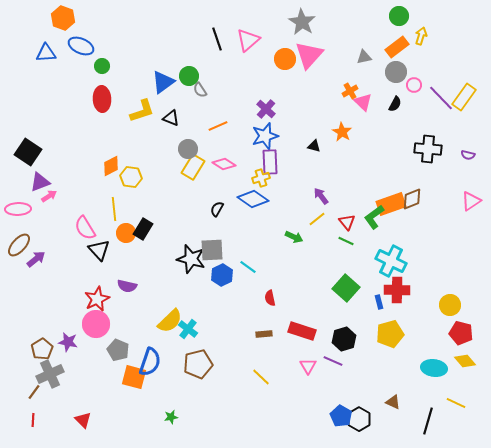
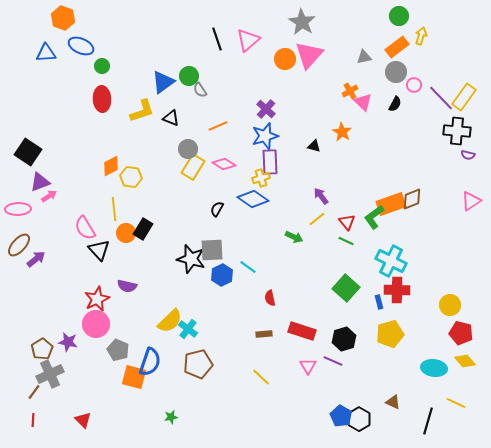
black cross at (428, 149): moved 29 px right, 18 px up
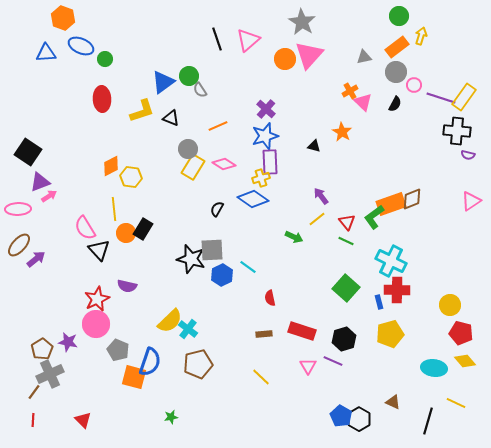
green circle at (102, 66): moved 3 px right, 7 px up
purple line at (441, 98): rotated 28 degrees counterclockwise
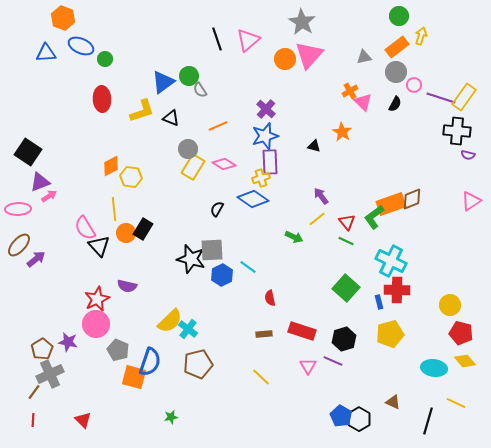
black triangle at (99, 250): moved 4 px up
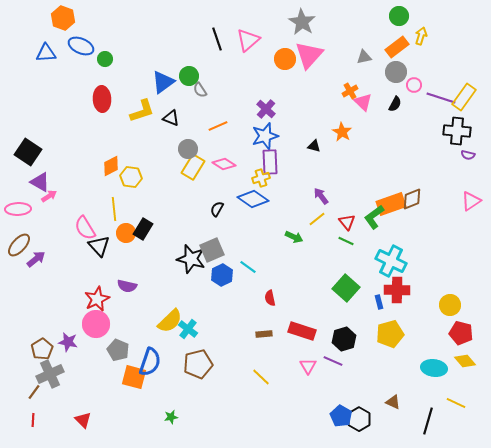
purple triangle at (40, 182): rotated 50 degrees clockwise
gray square at (212, 250): rotated 20 degrees counterclockwise
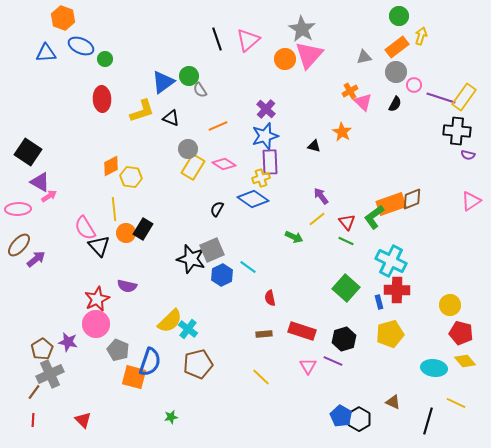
gray star at (302, 22): moved 7 px down
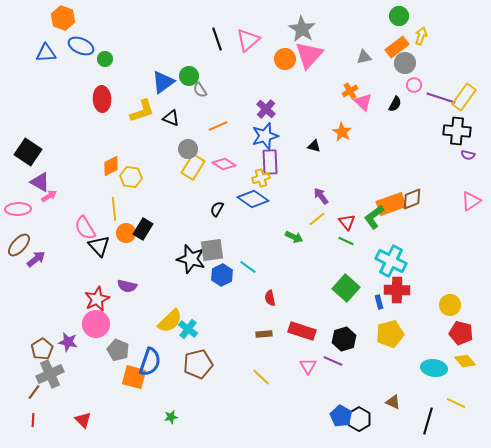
gray circle at (396, 72): moved 9 px right, 9 px up
gray square at (212, 250): rotated 15 degrees clockwise
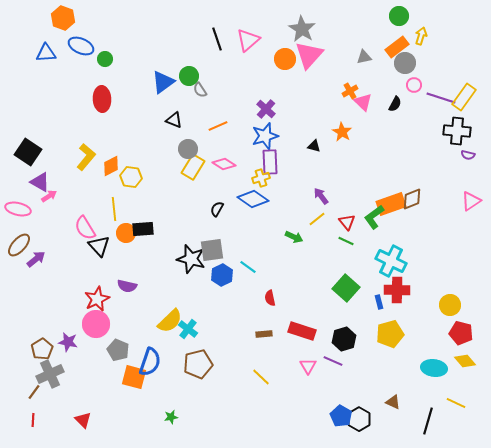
yellow L-shape at (142, 111): moved 56 px left, 46 px down; rotated 32 degrees counterclockwise
black triangle at (171, 118): moved 3 px right, 2 px down
pink ellipse at (18, 209): rotated 15 degrees clockwise
black rectangle at (143, 229): rotated 55 degrees clockwise
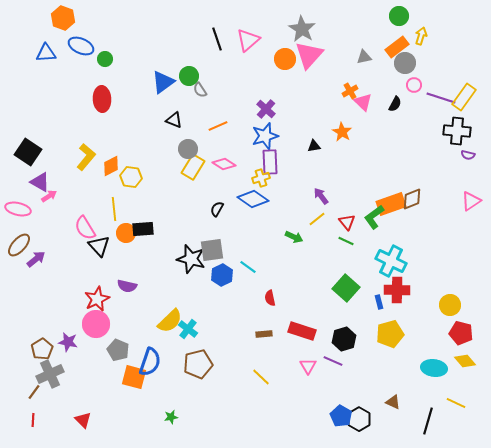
black triangle at (314, 146): rotated 24 degrees counterclockwise
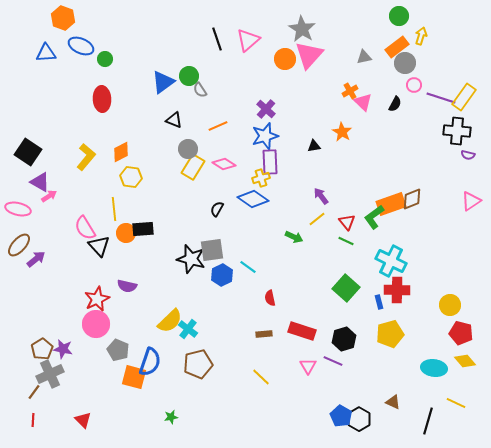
orange diamond at (111, 166): moved 10 px right, 14 px up
purple star at (68, 342): moved 5 px left, 7 px down
